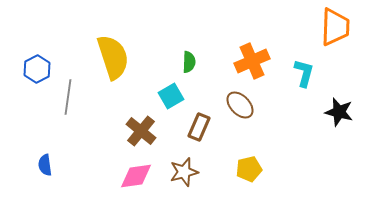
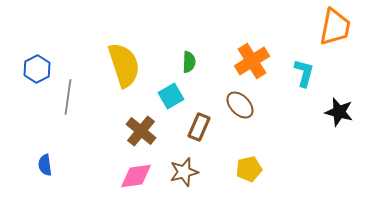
orange trapezoid: rotated 9 degrees clockwise
yellow semicircle: moved 11 px right, 8 px down
orange cross: rotated 8 degrees counterclockwise
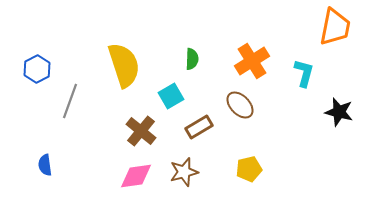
green semicircle: moved 3 px right, 3 px up
gray line: moved 2 px right, 4 px down; rotated 12 degrees clockwise
brown rectangle: rotated 36 degrees clockwise
